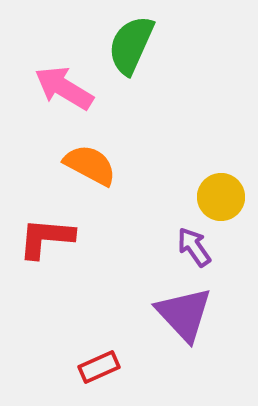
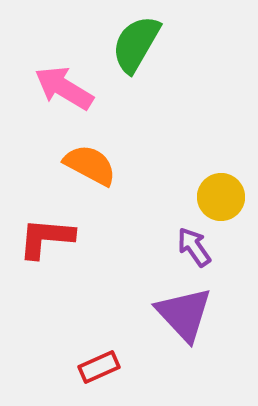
green semicircle: moved 5 px right, 1 px up; rotated 6 degrees clockwise
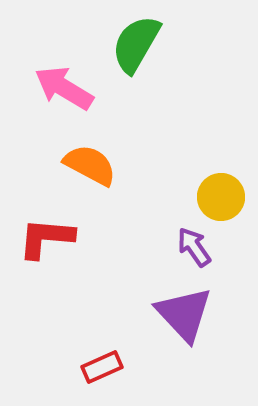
red rectangle: moved 3 px right
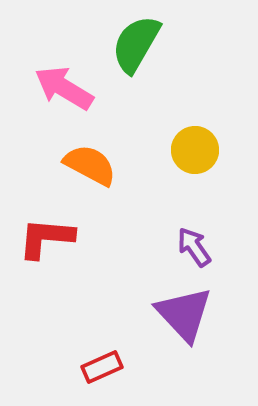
yellow circle: moved 26 px left, 47 px up
